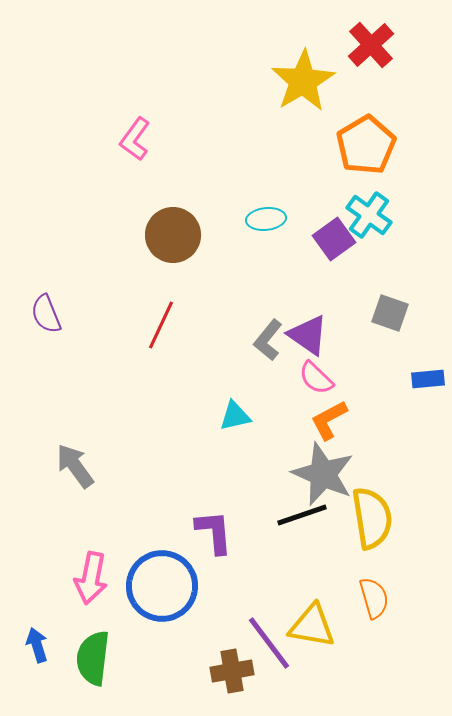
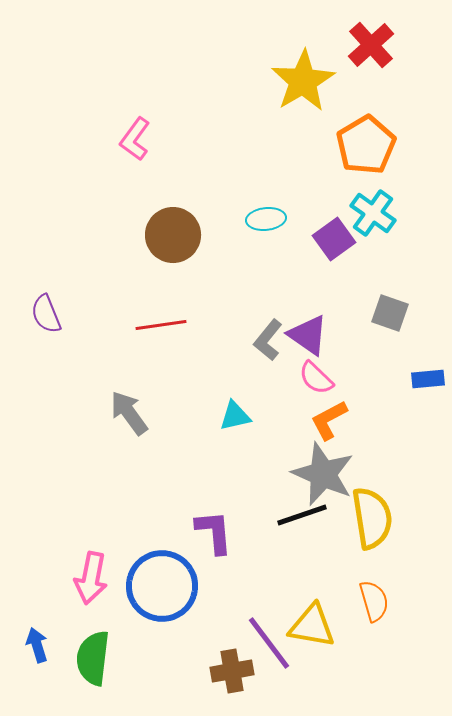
cyan cross: moved 4 px right, 2 px up
red line: rotated 57 degrees clockwise
gray arrow: moved 54 px right, 53 px up
orange semicircle: moved 3 px down
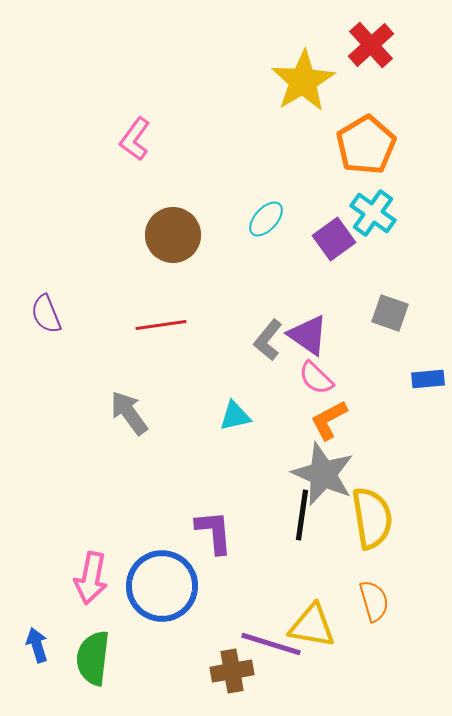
cyan ellipse: rotated 42 degrees counterclockwise
black line: rotated 63 degrees counterclockwise
purple line: moved 2 px right, 1 px down; rotated 36 degrees counterclockwise
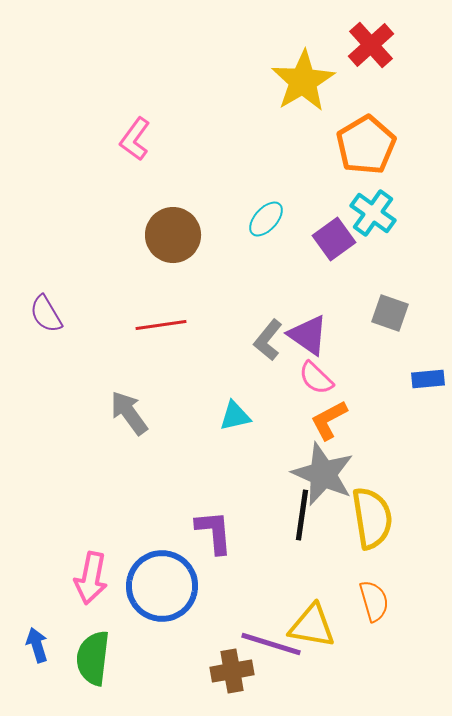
purple semicircle: rotated 9 degrees counterclockwise
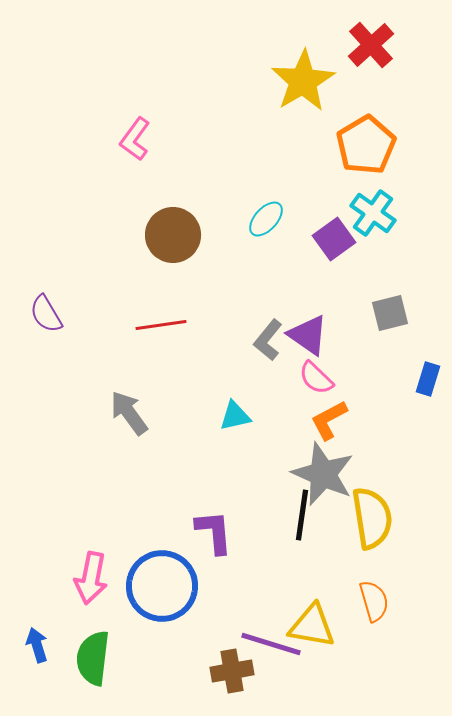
gray square: rotated 33 degrees counterclockwise
blue rectangle: rotated 68 degrees counterclockwise
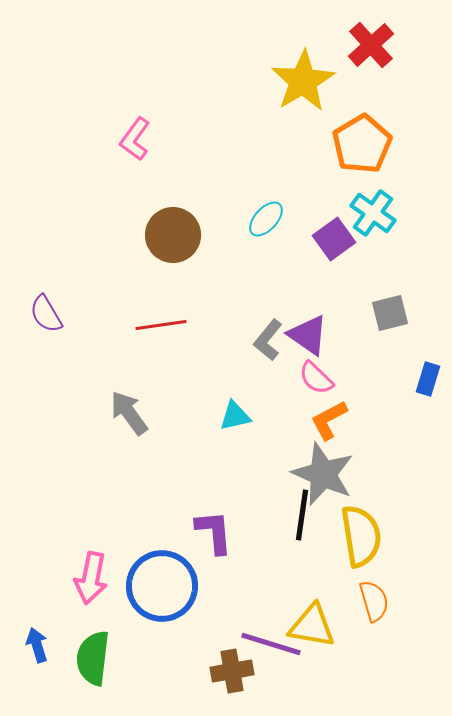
orange pentagon: moved 4 px left, 1 px up
yellow semicircle: moved 11 px left, 18 px down
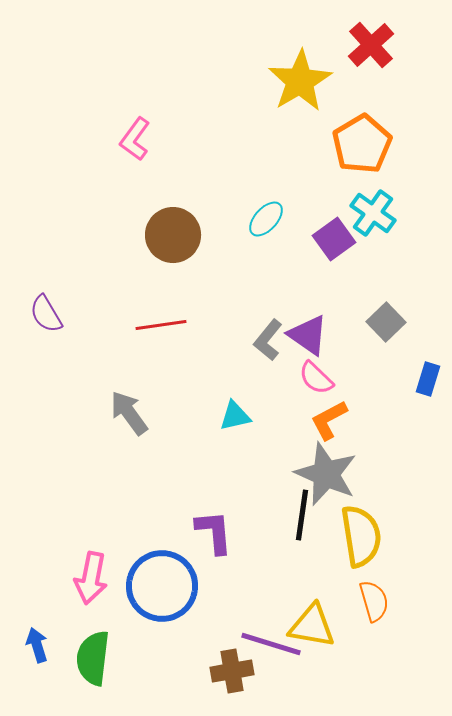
yellow star: moved 3 px left
gray square: moved 4 px left, 9 px down; rotated 30 degrees counterclockwise
gray star: moved 3 px right
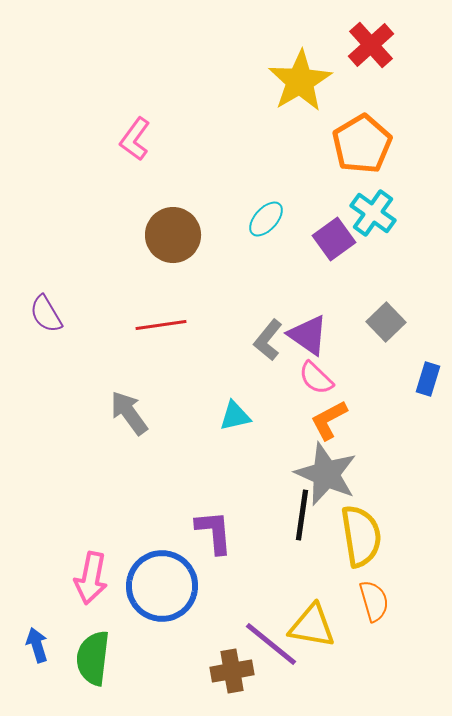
purple line: rotated 22 degrees clockwise
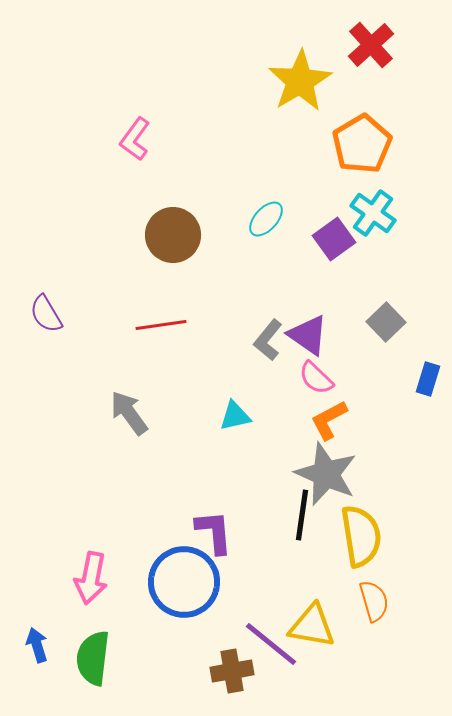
blue circle: moved 22 px right, 4 px up
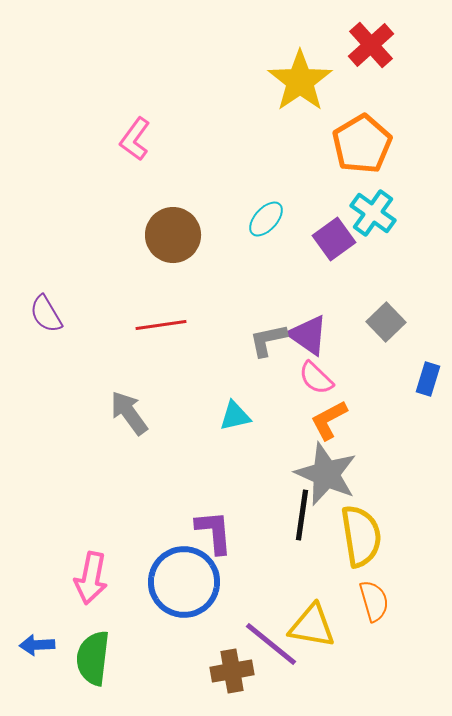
yellow star: rotated 4 degrees counterclockwise
gray L-shape: rotated 39 degrees clockwise
blue arrow: rotated 76 degrees counterclockwise
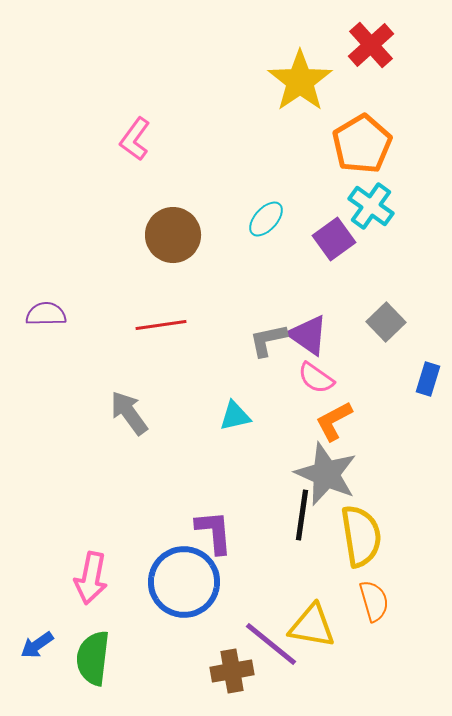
cyan cross: moved 2 px left, 7 px up
purple semicircle: rotated 120 degrees clockwise
pink semicircle: rotated 9 degrees counterclockwise
orange L-shape: moved 5 px right, 1 px down
blue arrow: rotated 32 degrees counterclockwise
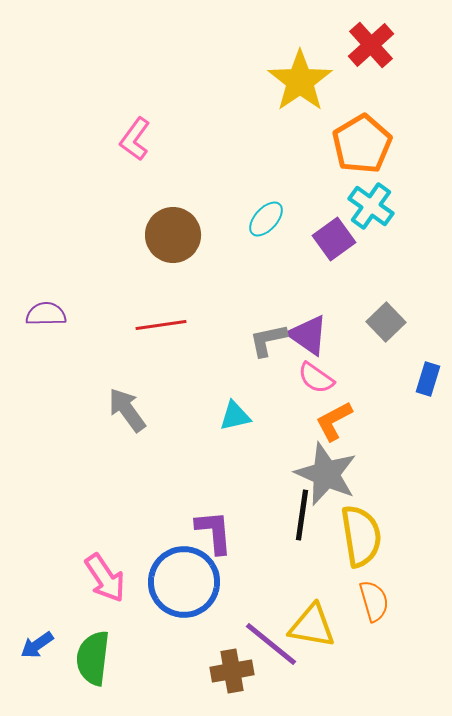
gray arrow: moved 2 px left, 3 px up
pink arrow: moved 14 px right; rotated 45 degrees counterclockwise
